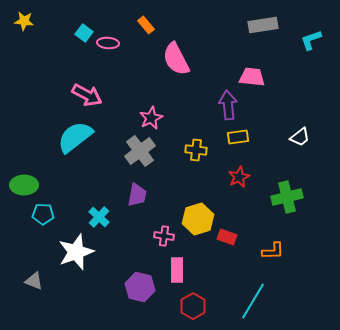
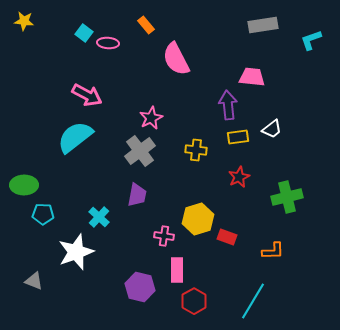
white trapezoid: moved 28 px left, 8 px up
red hexagon: moved 1 px right, 5 px up
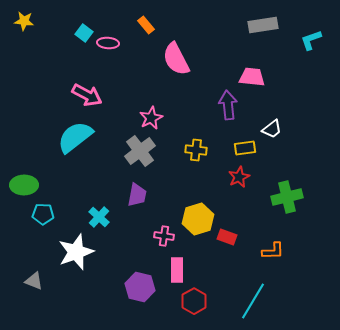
yellow rectangle: moved 7 px right, 11 px down
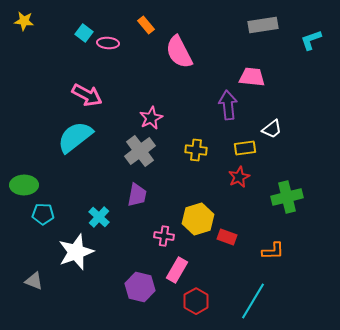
pink semicircle: moved 3 px right, 7 px up
pink rectangle: rotated 30 degrees clockwise
red hexagon: moved 2 px right
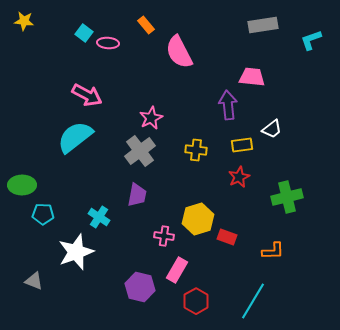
yellow rectangle: moved 3 px left, 3 px up
green ellipse: moved 2 px left
cyan cross: rotated 10 degrees counterclockwise
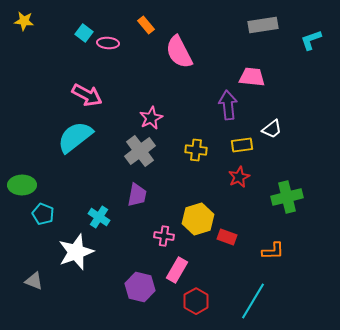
cyan pentagon: rotated 20 degrees clockwise
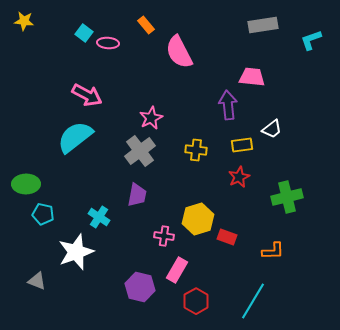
green ellipse: moved 4 px right, 1 px up
cyan pentagon: rotated 10 degrees counterclockwise
gray triangle: moved 3 px right
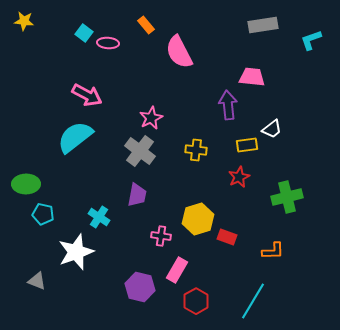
yellow rectangle: moved 5 px right
gray cross: rotated 16 degrees counterclockwise
pink cross: moved 3 px left
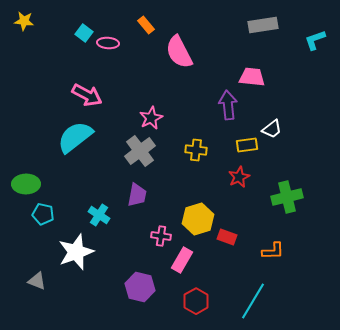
cyan L-shape: moved 4 px right
gray cross: rotated 16 degrees clockwise
cyan cross: moved 2 px up
pink rectangle: moved 5 px right, 10 px up
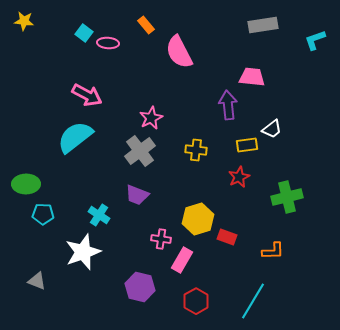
purple trapezoid: rotated 100 degrees clockwise
cyan pentagon: rotated 10 degrees counterclockwise
pink cross: moved 3 px down
white star: moved 7 px right
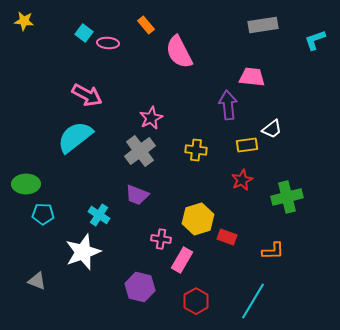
red star: moved 3 px right, 3 px down
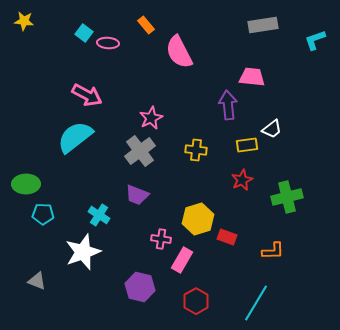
cyan line: moved 3 px right, 2 px down
